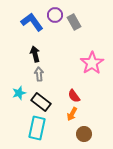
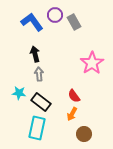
cyan star: rotated 24 degrees clockwise
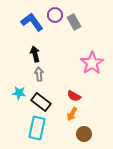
red semicircle: rotated 24 degrees counterclockwise
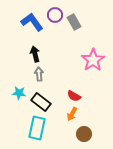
pink star: moved 1 px right, 3 px up
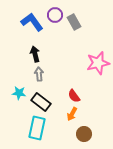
pink star: moved 5 px right, 3 px down; rotated 20 degrees clockwise
red semicircle: rotated 24 degrees clockwise
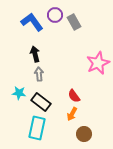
pink star: rotated 10 degrees counterclockwise
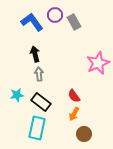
cyan star: moved 2 px left, 2 px down; rotated 16 degrees counterclockwise
orange arrow: moved 2 px right
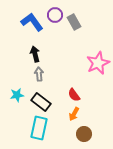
red semicircle: moved 1 px up
cyan rectangle: moved 2 px right
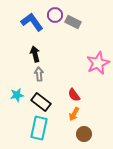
gray rectangle: moved 1 px left; rotated 35 degrees counterclockwise
